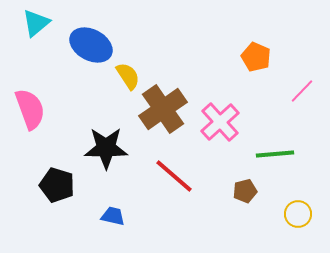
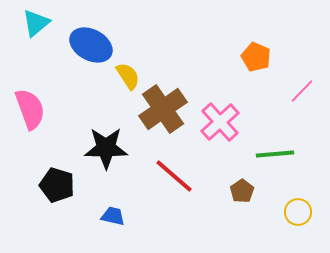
brown pentagon: moved 3 px left; rotated 20 degrees counterclockwise
yellow circle: moved 2 px up
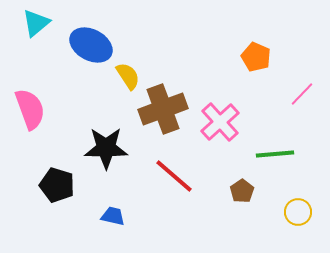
pink line: moved 3 px down
brown cross: rotated 15 degrees clockwise
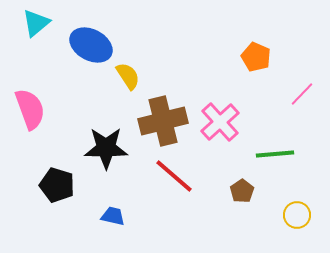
brown cross: moved 12 px down; rotated 6 degrees clockwise
yellow circle: moved 1 px left, 3 px down
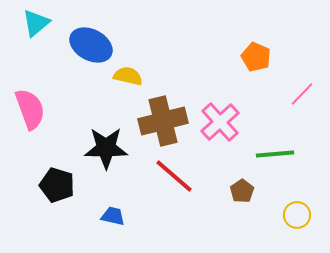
yellow semicircle: rotated 44 degrees counterclockwise
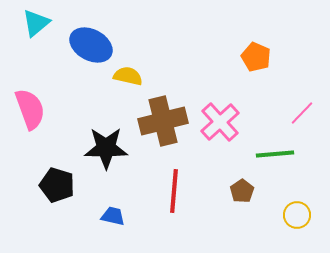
pink line: moved 19 px down
red line: moved 15 px down; rotated 54 degrees clockwise
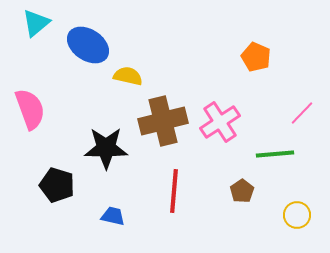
blue ellipse: moved 3 px left; rotated 6 degrees clockwise
pink cross: rotated 9 degrees clockwise
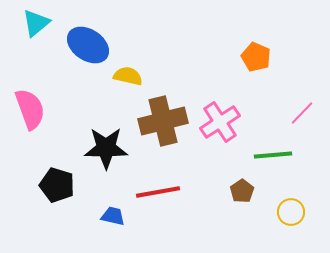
green line: moved 2 px left, 1 px down
red line: moved 16 px left, 1 px down; rotated 75 degrees clockwise
yellow circle: moved 6 px left, 3 px up
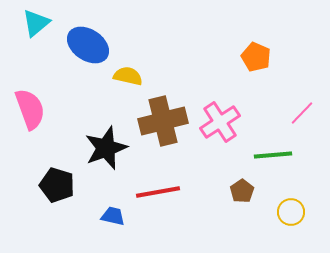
black star: rotated 21 degrees counterclockwise
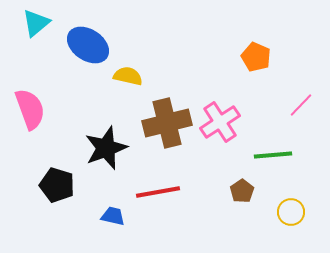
pink line: moved 1 px left, 8 px up
brown cross: moved 4 px right, 2 px down
